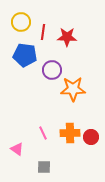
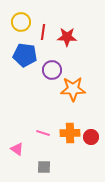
pink line: rotated 48 degrees counterclockwise
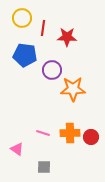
yellow circle: moved 1 px right, 4 px up
red line: moved 4 px up
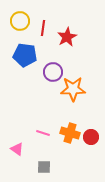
yellow circle: moved 2 px left, 3 px down
red star: rotated 30 degrees counterclockwise
purple circle: moved 1 px right, 2 px down
orange cross: rotated 18 degrees clockwise
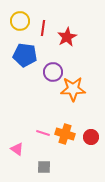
orange cross: moved 5 px left, 1 px down
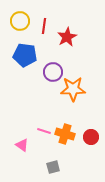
red line: moved 1 px right, 2 px up
pink line: moved 1 px right, 2 px up
pink triangle: moved 5 px right, 4 px up
gray square: moved 9 px right; rotated 16 degrees counterclockwise
